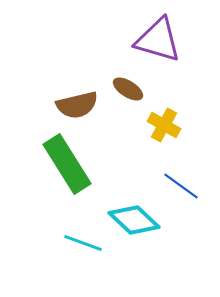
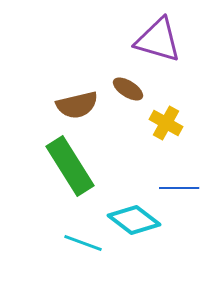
yellow cross: moved 2 px right, 2 px up
green rectangle: moved 3 px right, 2 px down
blue line: moved 2 px left, 2 px down; rotated 36 degrees counterclockwise
cyan diamond: rotated 6 degrees counterclockwise
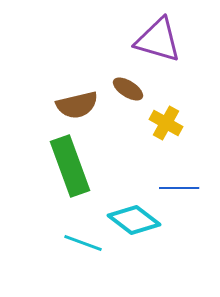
green rectangle: rotated 12 degrees clockwise
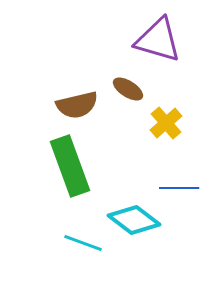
yellow cross: rotated 20 degrees clockwise
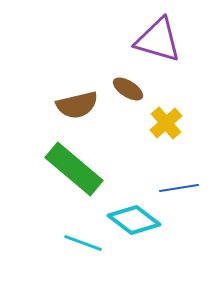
green rectangle: moved 4 px right, 3 px down; rotated 30 degrees counterclockwise
blue line: rotated 9 degrees counterclockwise
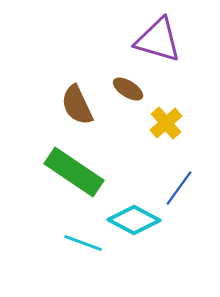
brown semicircle: rotated 78 degrees clockwise
green rectangle: moved 3 px down; rotated 6 degrees counterclockwise
blue line: rotated 45 degrees counterclockwise
cyan diamond: rotated 9 degrees counterclockwise
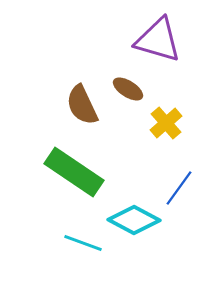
brown semicircle: moved 5 px right
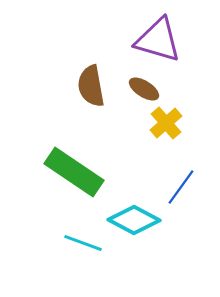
brown ellipse: moved 16 px right
brown semicircle: moved 9 px right, 19 px up; rotated 15 degrees clockwise
blue line: moved 2 px right, 1 px up
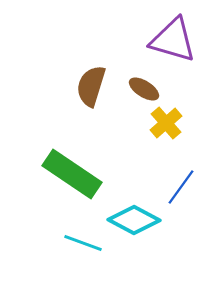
purple triangle: moved 15 px right
brown semicircle: rotated 27 degrees clockwise
green rectangle: moved 2 px left, 2 px down
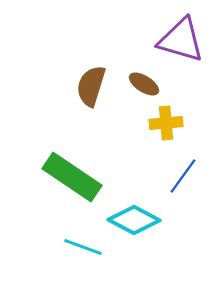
purple triangle: moved 8 px right
brown ellipse: moved 5 px up
yellow cross: rotated 36 degrees clockwise
green rectangle: moved 3 px down
blue line: moved 2 px right, 11 px up
cyan line: moved 4 px down
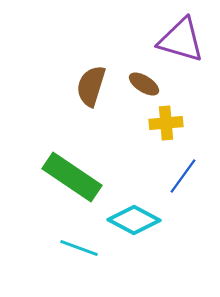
cyan line: moved 4 px left, 1 px down
